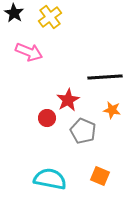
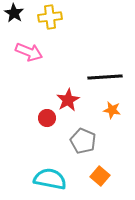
yellow cross: rotated 30 degrees clockwise
gray pentagon: moved 10 px down
orange square: rotated 18 degrees clockwise
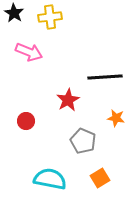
orange star: moved 4 px right, 8 px down
red circle: moved 21 px left, 3 px down
orange square: moved 2 px down; rotated 18 degrees clockwise
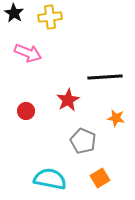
pink arrow: moved 1 px left, 1 px down
red circle: moved 10 px up
